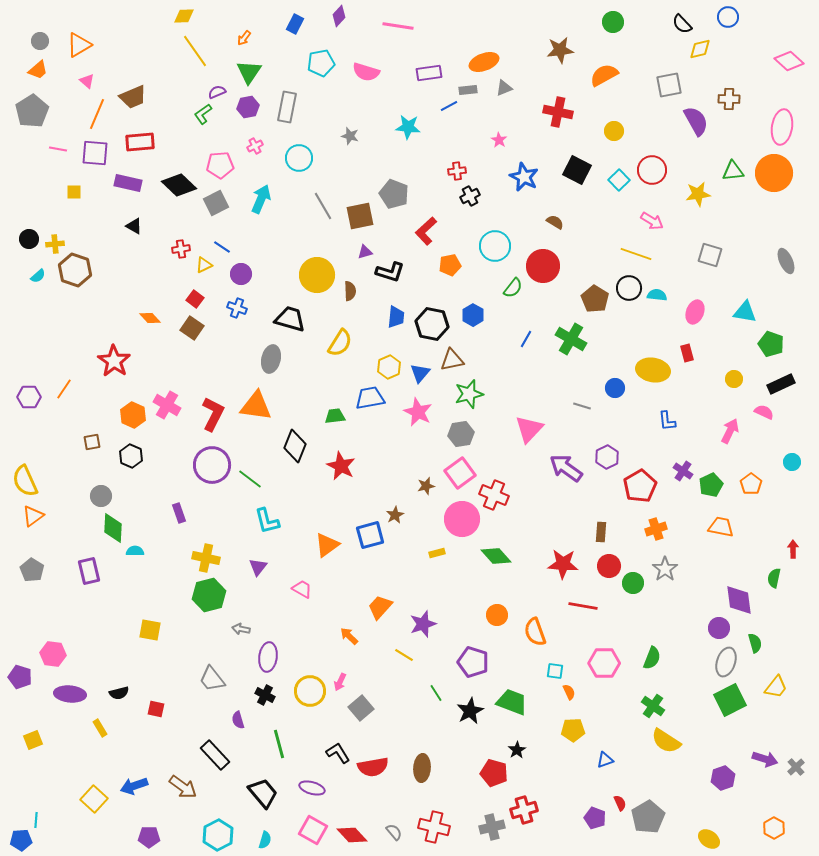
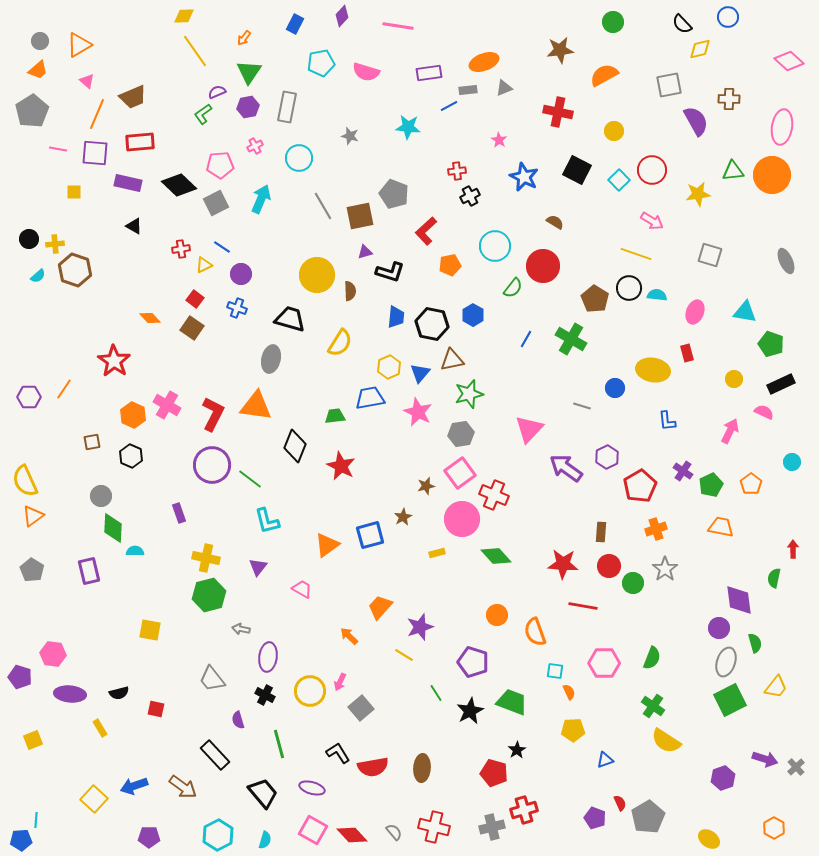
purple diamond at (339, 16): moved 3 px right
orange circle at (774, 173): moved 2 px left, 2 px down
brown star at (395, 515): moved 8 px right, 2 px down
purple star at (423, 624): moved 3 px left, 3 px down
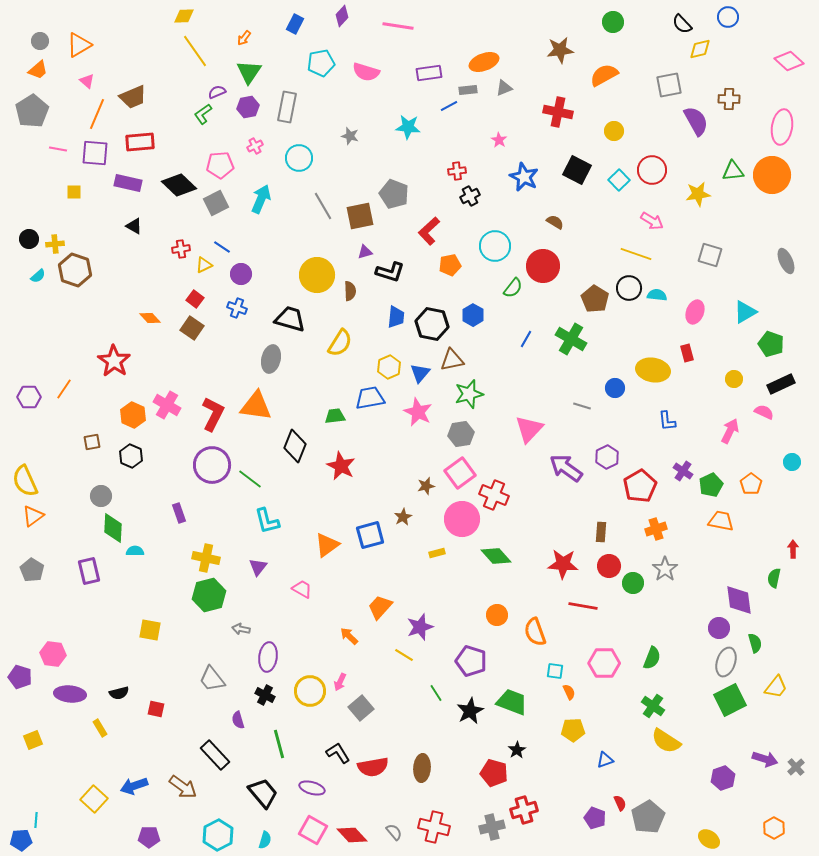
red L-shape at (426, 231): moved 3 px right
cyan triangle at (745, 312): rotated 40 degrees counterclockwise
orange trapezoid at (721, 527): moved 6 px up
purple pentagon at (473, 662): moved 2 px left, 1 px up
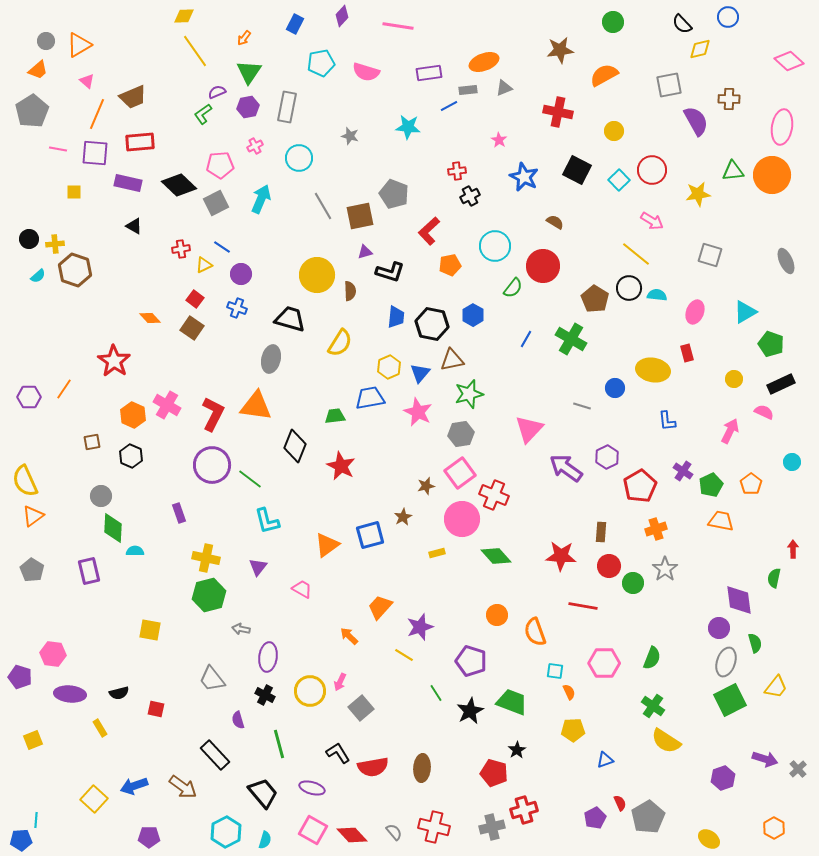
gray circle at (40, 41): moved 6 px right
yellow line at (636, 254): rotated 20 degrees clockwise
red star at (563, 564): moved 2 px left, 8 px up
gray cross at (796, 767): moved 2 px right, 2 px down
purple pentagon at (595, 818): rotated 25 degrees clockwise
cyan hexagon at (218, 835): moved 8 px right, 3 px up
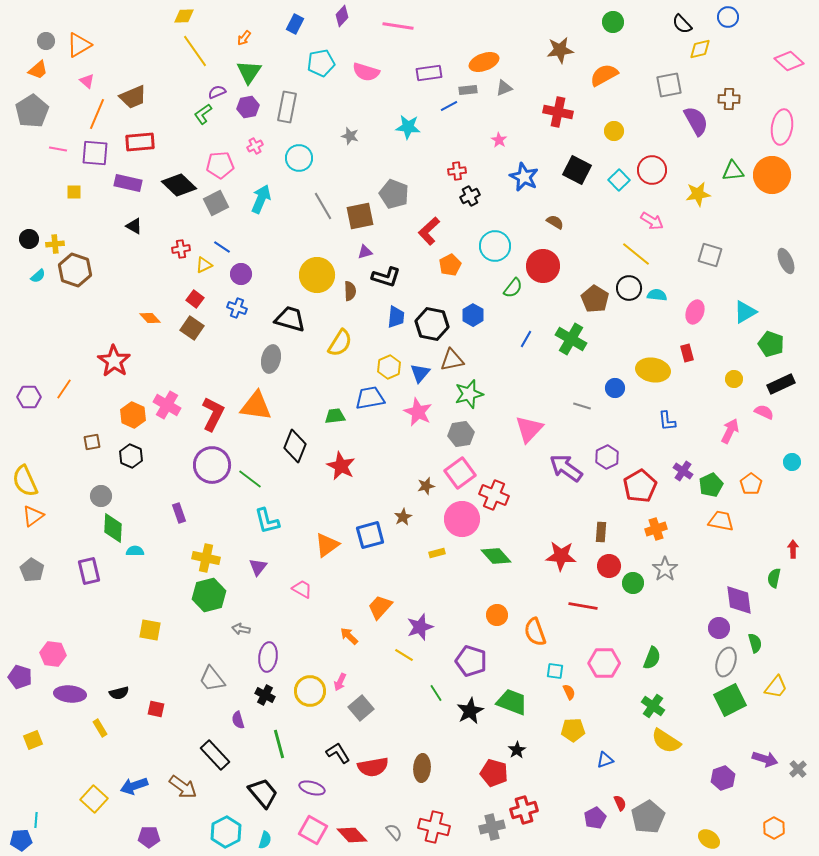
orange pentagon at (450, 265): rotated 15 degrees counterclockwise
black L-shape at (390, 272): moved 4 px left, 5 px down
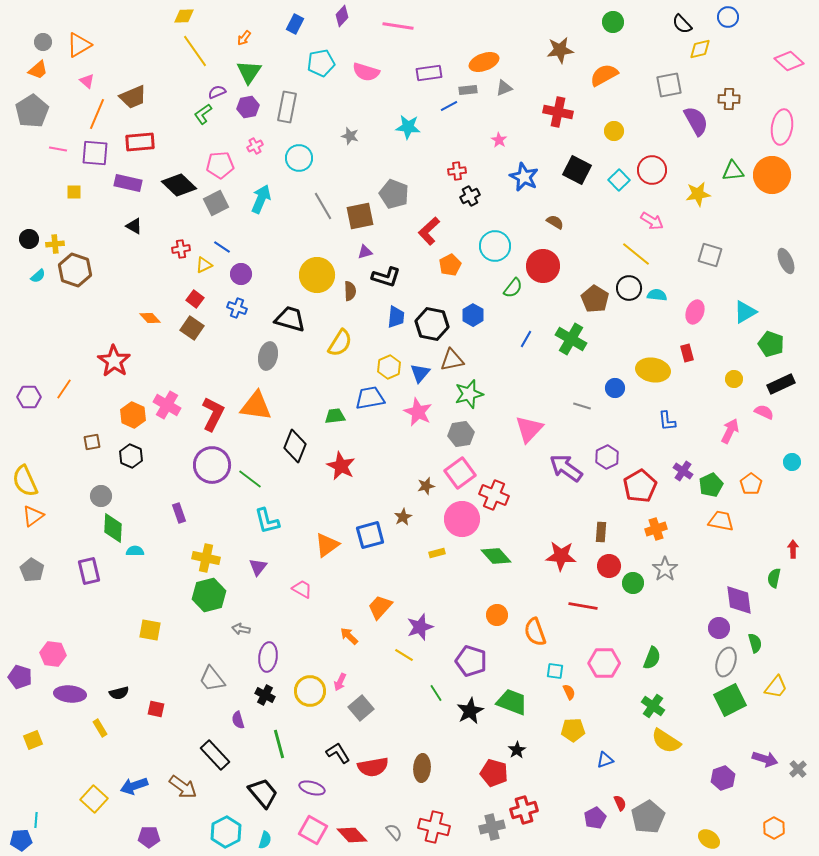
gray circle at (46, 41): moved 3 px left, 1 px down
gray ellipse at (271, 359): moved 3 px left, 3 px up
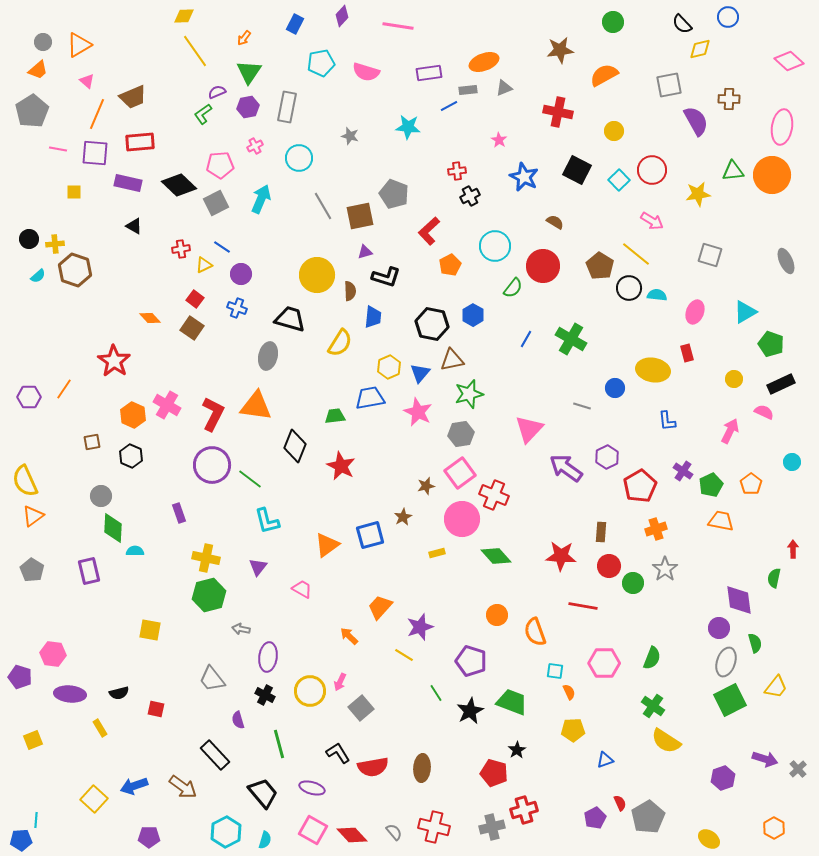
brown pentagon at (595, 299): moved 5 px right, 33 px up
blue trapezoid at (396, 317): moved 23 px left
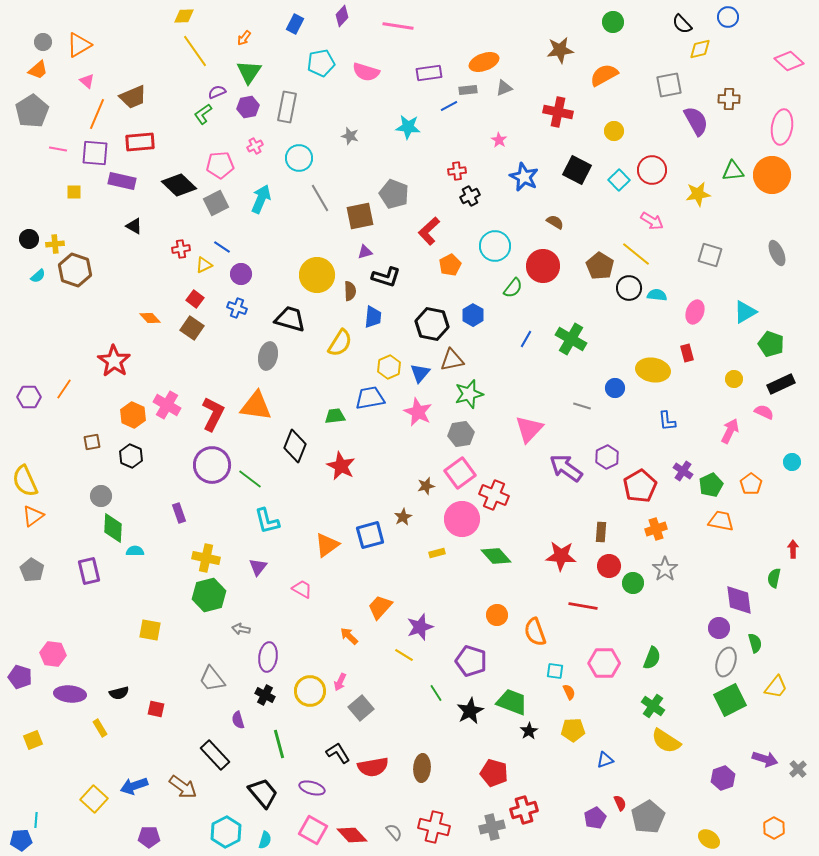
purple rectangle at (128, 183): moved 6 px left, 2 px up
gray line at (323, 206): moved 3 px left, 8 px up
gray ellipse at (786, 261): moved 9 px left, 8 px up
black star at (517, 750): moved 12 px right, 19 px up
